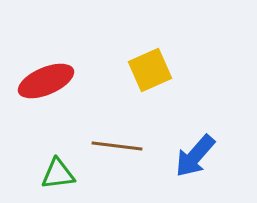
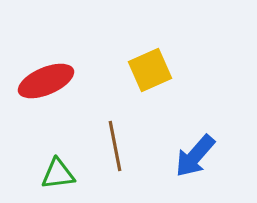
brown line: moved 2 px left; rotated 72 degrees clockwise
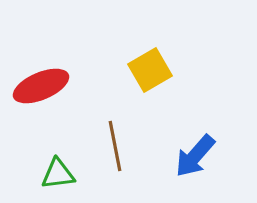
yellow square: rotated 6 degrees counterclockwise
red ellipse: moved 5 px left, 5 px down
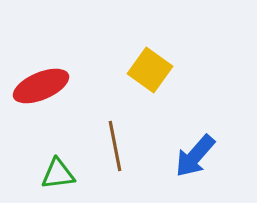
yellow square: rotated 24 degrees counterclockwise
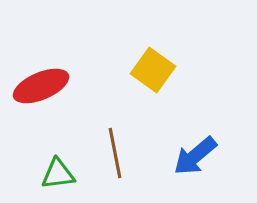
yellow square: moved 3 px right
brown line: moved 7 px down
blue arrow: rotated 9 degrees clockwise
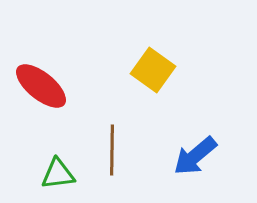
red ellipse: rotated 62 degrees clockwise
brown line: moved 3 px left, 3 px up; rotated 12 degrees clockwise
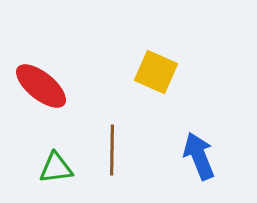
yellow square: moved 3 px right, 2 px down; rotated 12 degrees counterclockwise
blue arrow: moved 4 px right; rotated 108 degrees clockwise
green triangle: moved 2 px left, 6 px up
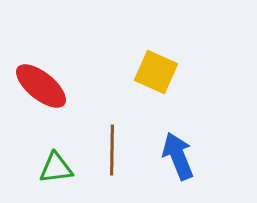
blue arrow: moved 21 px left
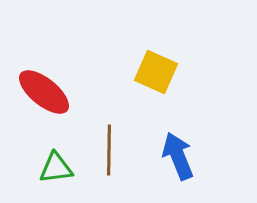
red ellipse: moved 3 px right, 6 px down
brown line: moved 3 px left
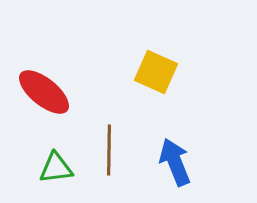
blue arrow: moved 3 px left, 6 px down
